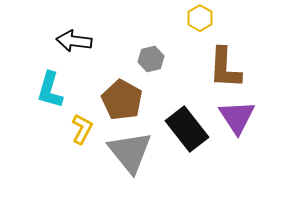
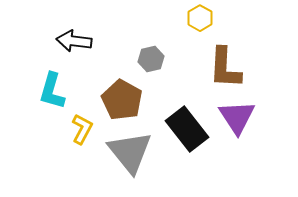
cyan L-shape: moved 2 px right, 1 px down
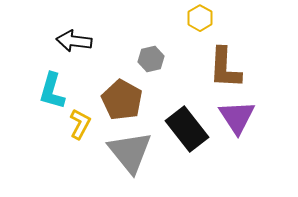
yellow L-shape: moved 2 px left, 5 px up
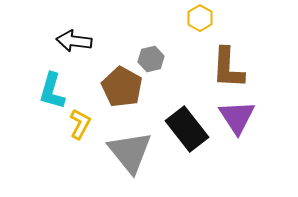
brown L-shape: moved 3 px right
brown pentagon: moved 13 px up
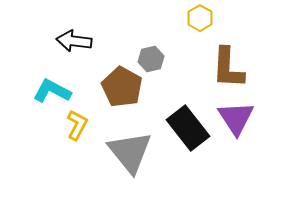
cyan L-shape: rotated 102 degrees clockwise
purple triangle: moved 1 px left, 1 px down
yellow L-shape: moved 3 px left, 1 px down
black rectangle: moved 1 px right, 1 px up
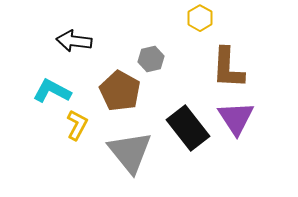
brown pentagon: moved 2 px left, 4 px down
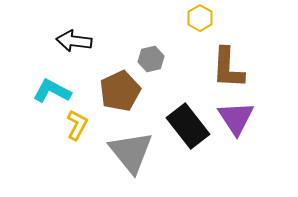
brown pentagon: rotated 18 degrees clockwise
black rectangle: moved 2 px up
gray triangle: moved 1 px right
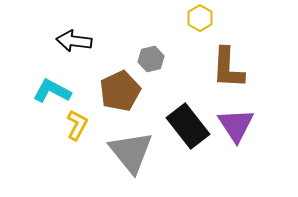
purple triangle: moved 7 px down
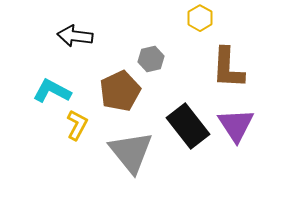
black arrow: moved 1 px right, 5 px up
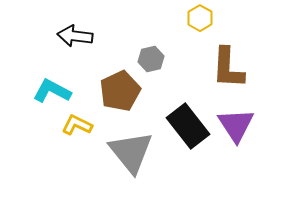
yellow L-shape: rotated 92 degrees counterclockwise
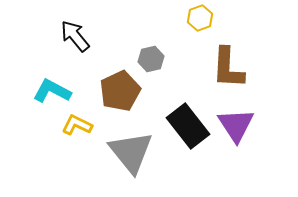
yellow hexagon: rotated 10 degrees clockwise
black arrow: rotated 44 degrees clockwise
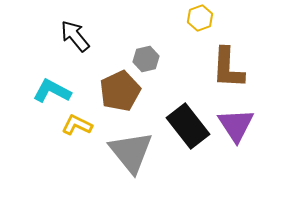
gray hexagon: moved 5 px left
